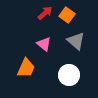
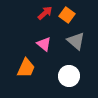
white circle: moved 1 px down
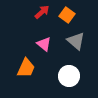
red arrow: moved 3 px left, 1 px up
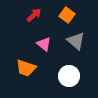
red arrow: moved 8 px left, 3 px down
orange trapezoid: rotated 85 degrees clockwise
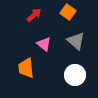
orange square: moved 1 px right, 3 px up
orange trapezoid: rotated 65 degrees clockwise
white circle: moved 6 px right, 1 px up
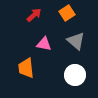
orange square: moved 1 px left, 1 px down; rotated 21 degrees clockwise
pink triangle: rotated 28 degrees counterclockwise
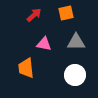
orange square: moved 1 px left; rotated 21 degrees clockwise
gray triangle: moved 1 px down; rotated 42 degrees counterclockwise
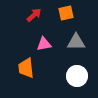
pink triangle: rotated 21 degrees counterclockwise
white circle: moved 2 px right, 1 px down
